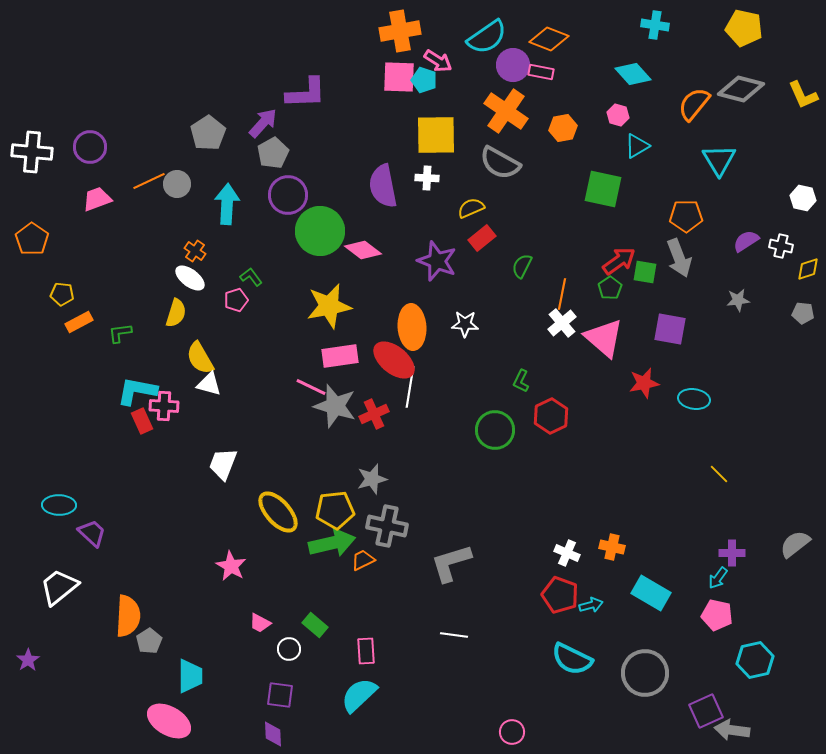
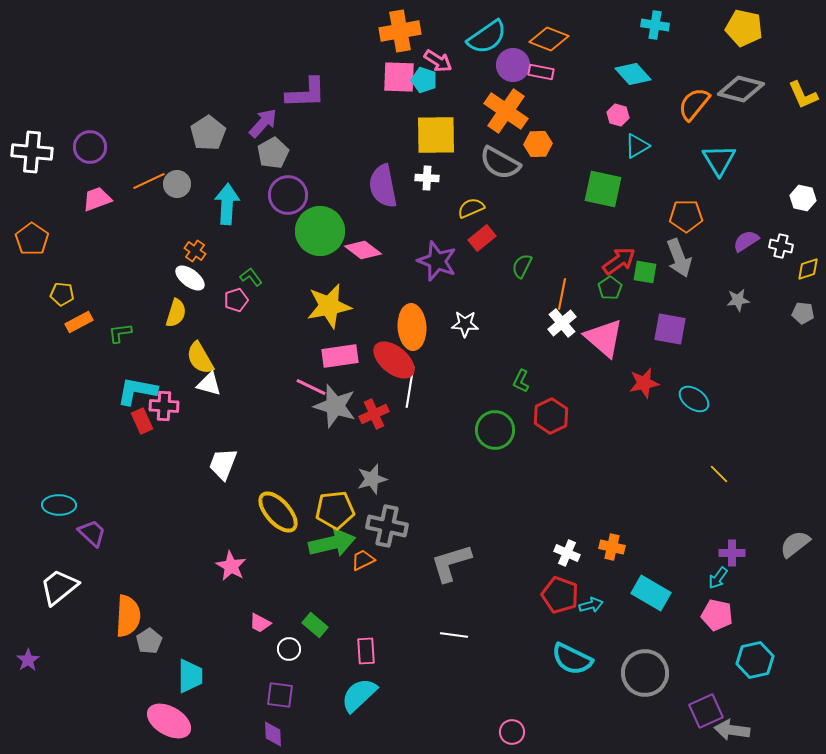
orange hexagon at (563, 128): moved 25 px left, 16 px down; rotated 8 degrees clockwise
cyan ellipse at (694, 399): rotated 28 degrees clockwise
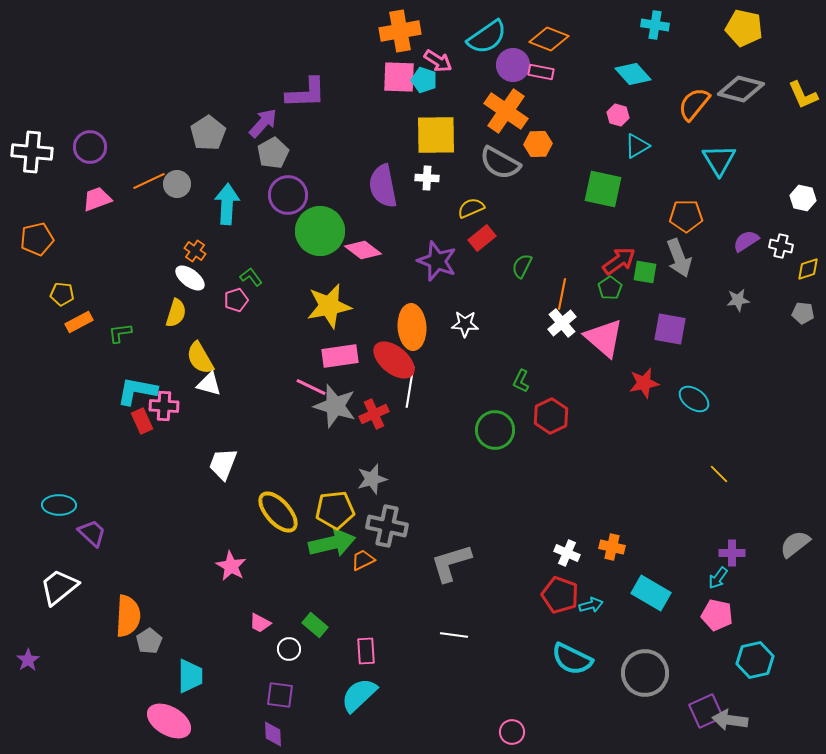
orange pentagon at (32, 239): moved 5 px right; rotated 24 degrees clockwise
gray arrow at (732, 730): moved 2 px left, 10 px up
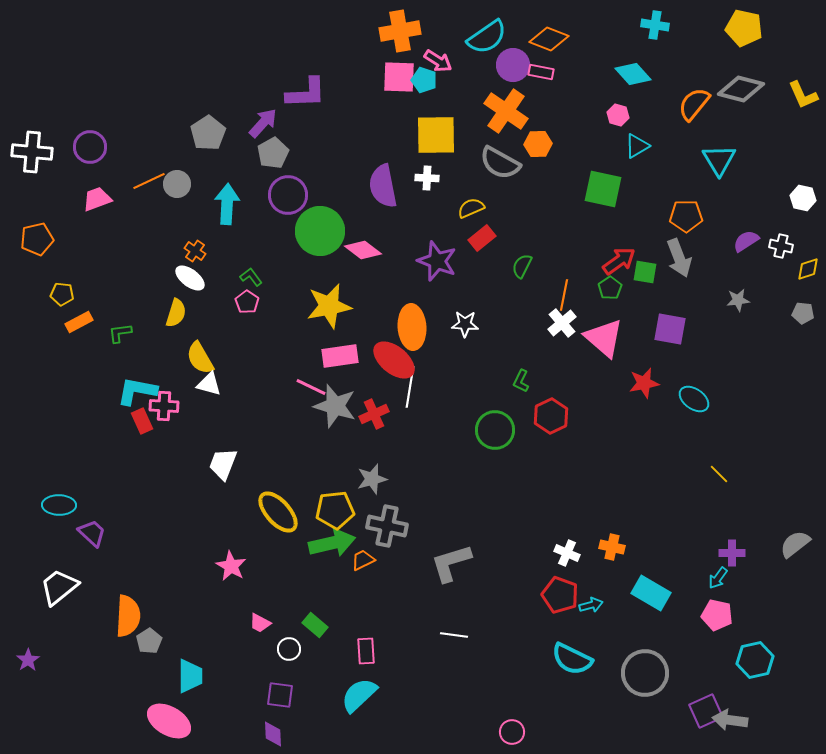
orange line at (562, 294): moved 2 px right, 1 px down
pink pentagon at (236, 300): moved 11 px right, 2 px down; rotated 20 degrees counterclockwise
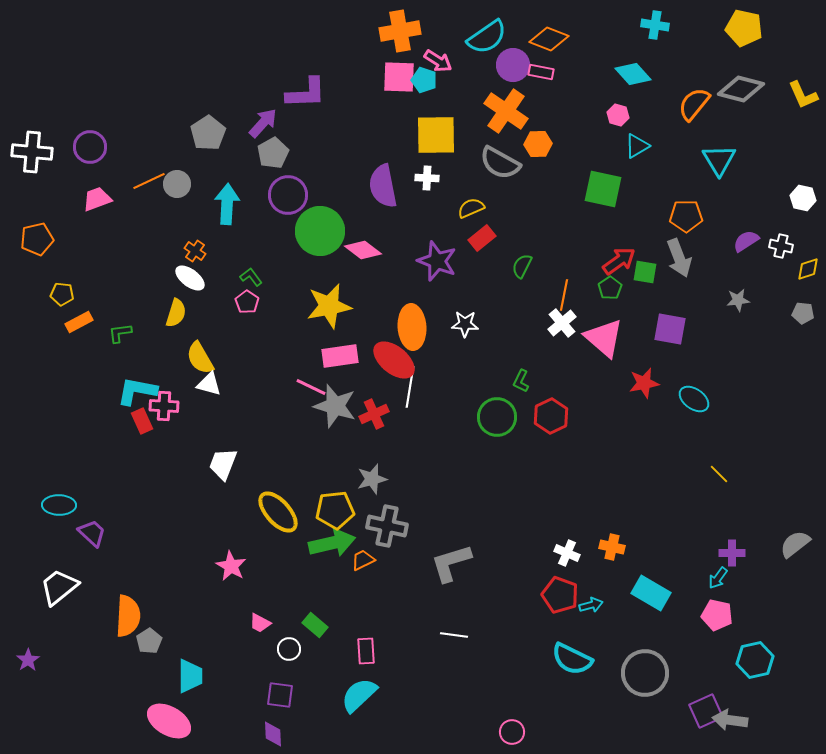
green circle at (495, 430): moved 2 px right, 13 px up
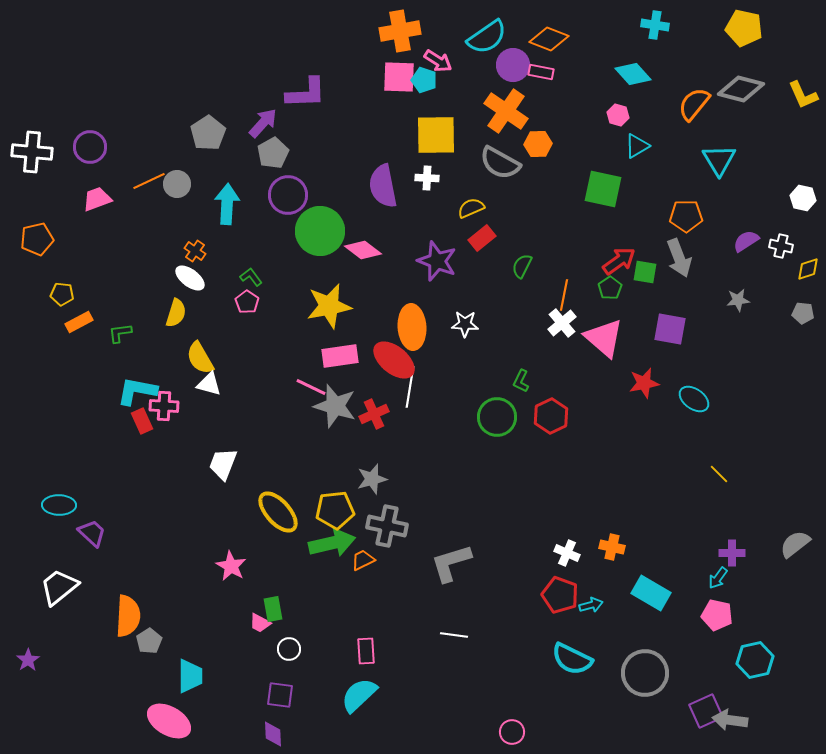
green rectangle at (315, 625): moved 42 px left, 16 px up; rotated 40 degrees clockwise
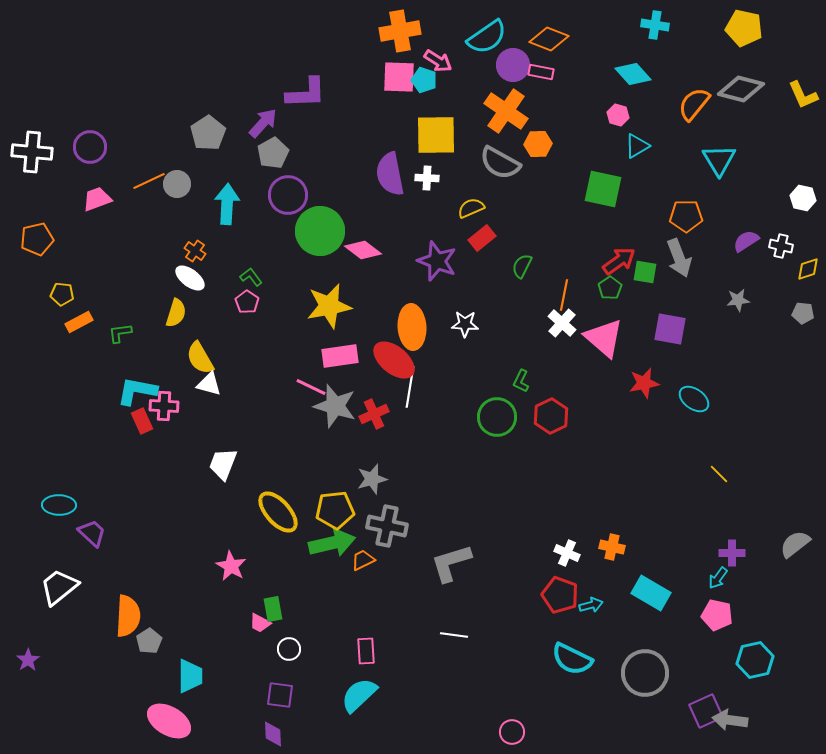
purple semicircle at (383, 186): moved 7 px right, 12 px up
white cross at (562, 323): rotated 8 degrees counterclockwise
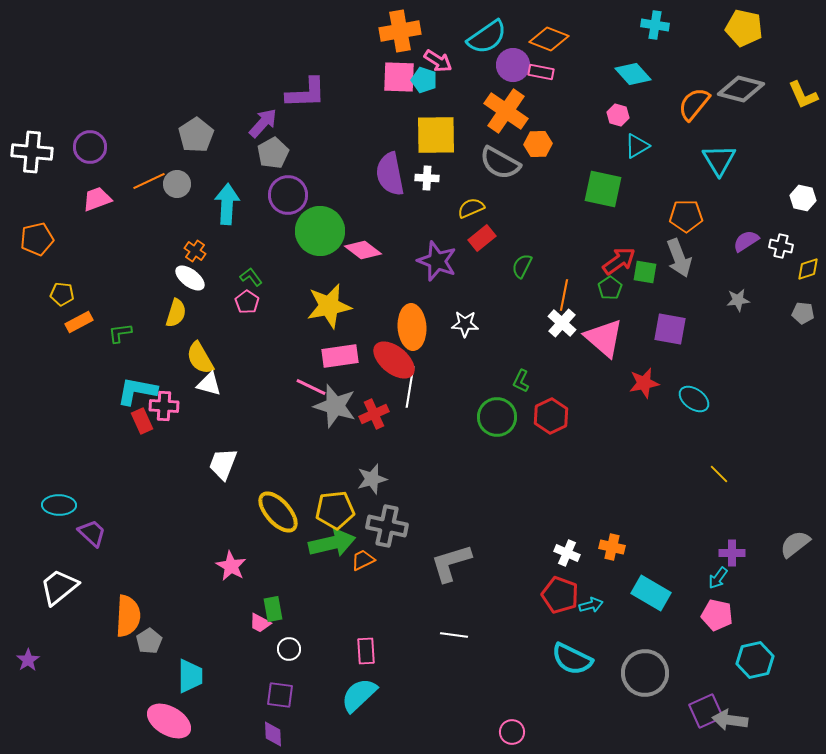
gray pentagon at (208, 133): moved 12 px left, 2 px down
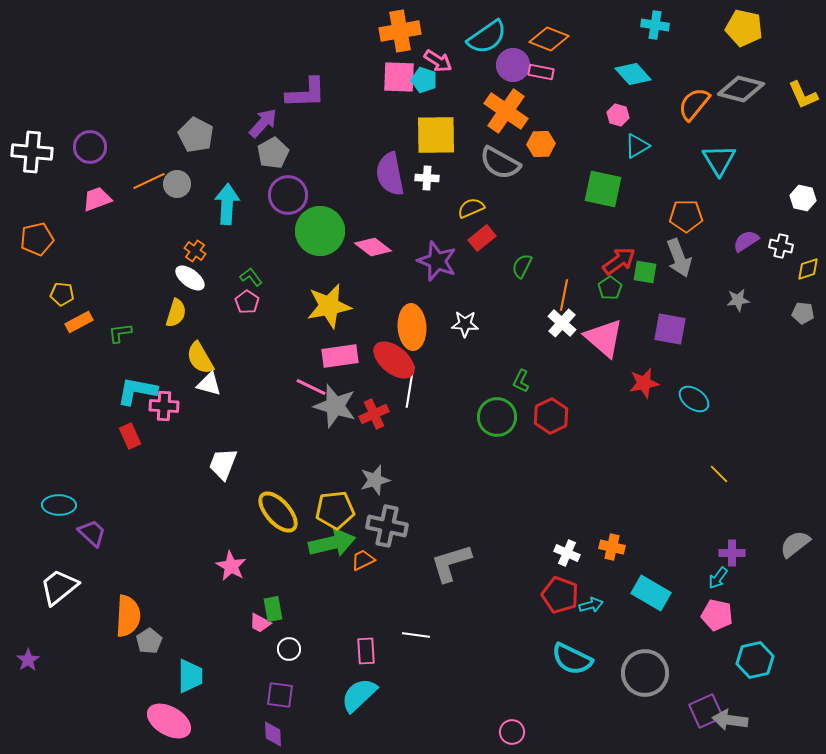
gray pentagon at (196, 135): rotated 12 degrees counterclockwise
orange hexagon at (538, 144): moved 3 px right
pink diamond at (363, 250): moved 10 px right, 3 px up
red rectangle at (142, 421): moved 12 px left, 15 px down
gray star at (372, 479): moved 3 px right, 1 px down
white line at (454, 635): moved 38 px left
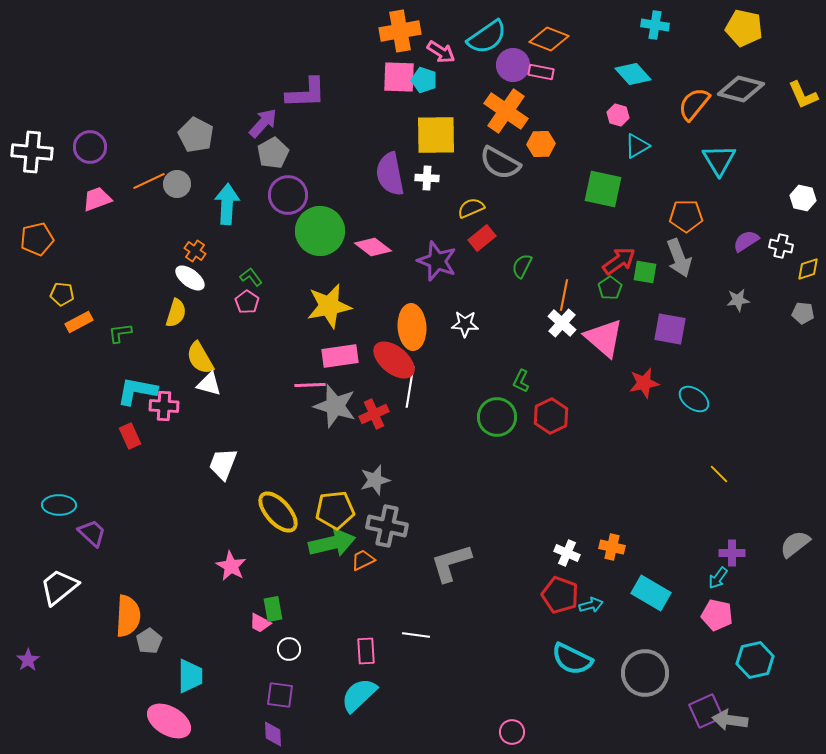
pink arrow at (438, 61): moved 3 px right, 9 px up
pink line at (311, 387): moved 1 px left, 2 px up; rotated 28 degrees counterclockwise
